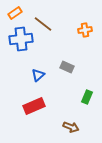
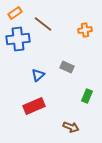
blue cross: moved 3 px left
green rectangle: moved 1 px up
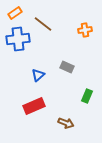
brown arrow: moved 5 px left, 4 px up
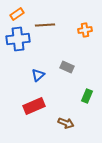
orange rectangle: moved 2 px right, 1 px down
brown line: moved 2 px right, 1 px down; rotated 42 degrees counterclockwise
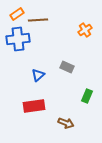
brown line: moved 7 px left, 5 px up
orange cross: rotated 24 degrees counterclockwise
red rectangle: rotated 15 degrees clockwise
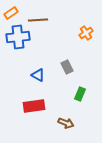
orange rectangle: moved 6 px left, 1 px up
orange cross: moved 1 px right, 3 px down
blue cross: moved 2 px up
gray rectangle: rotated 40 degrees clockwise
blue triangle: rotated 48 degrees counterclockwise
green rectangle: moved 7 px left, 2 px up
